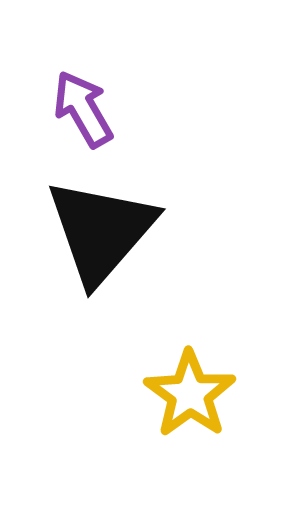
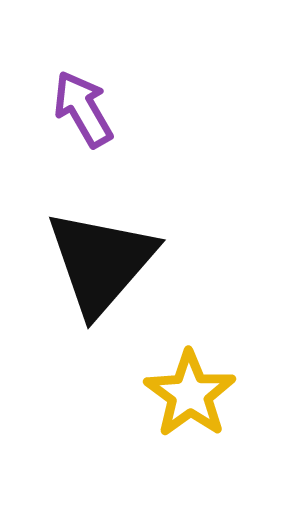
black triangle: moved 31 px down
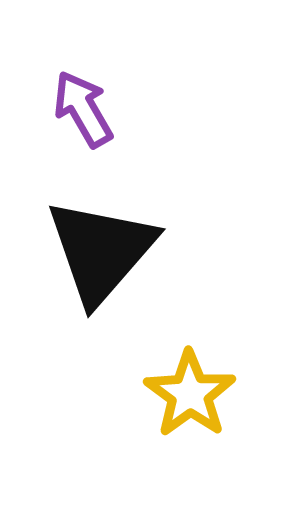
black triangle: moved 11 px up
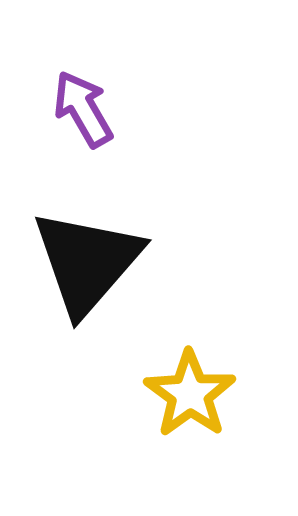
black triangle: moved 14 px left, 11 px down
